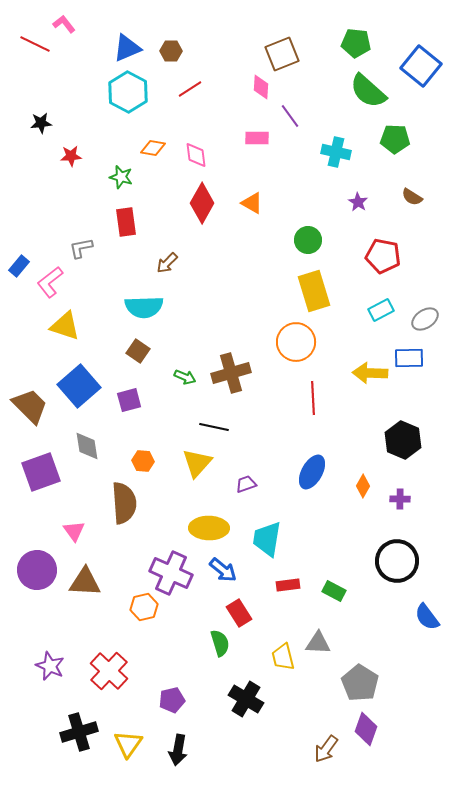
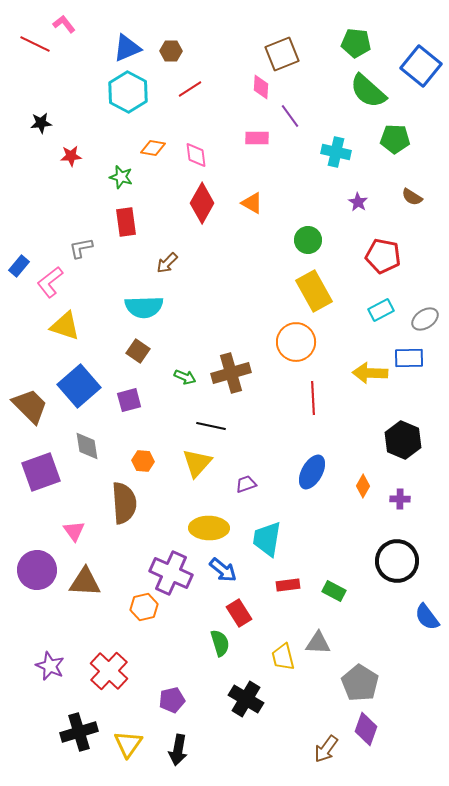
yellow rectangle at (314, 291): rotated 12 degrees counterclockwise
black line at (214, 427): moved 3 px left, 1 px up
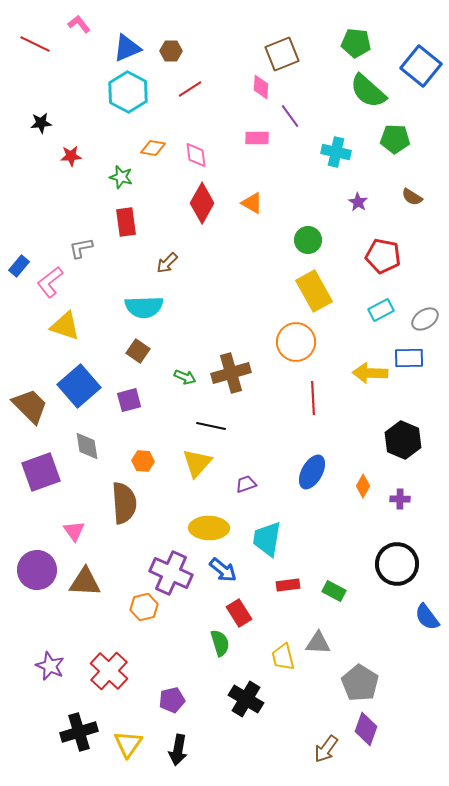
pink L-shape at (64, 24): moved 15 px right
black circle at (397, 561): moved 3 px down
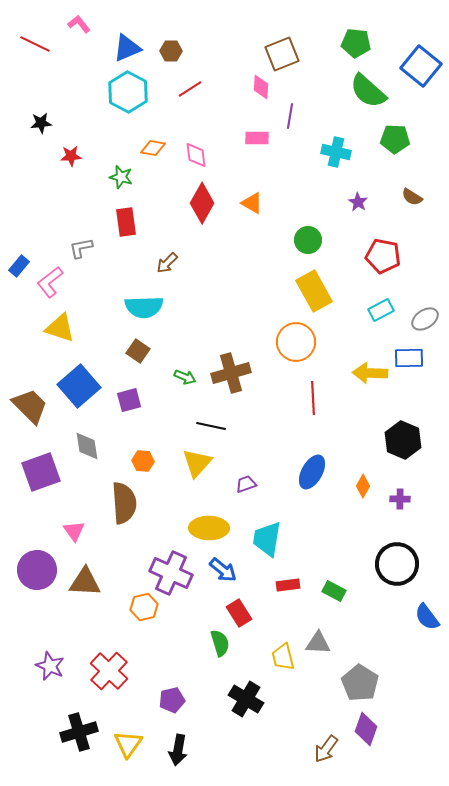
purple line at (290, 116): rotated 45 degrees clockwise
yellow triangle at (65, 326): moved 5 px left, 2 px down
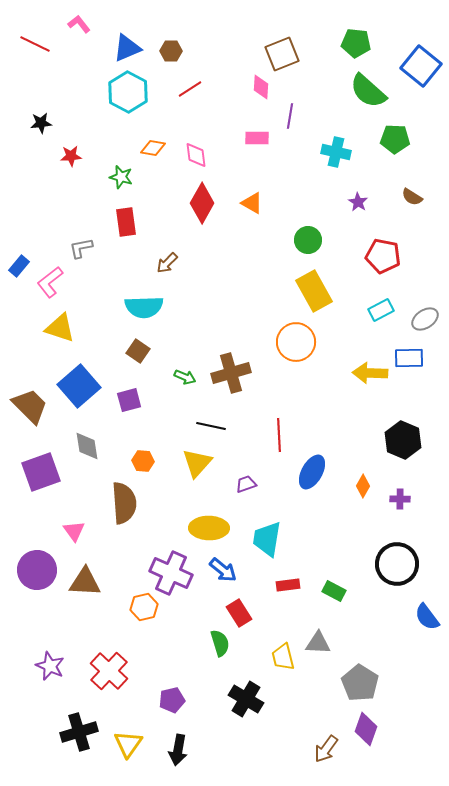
red line at (313, 398): moved 34 px left, 37 px down
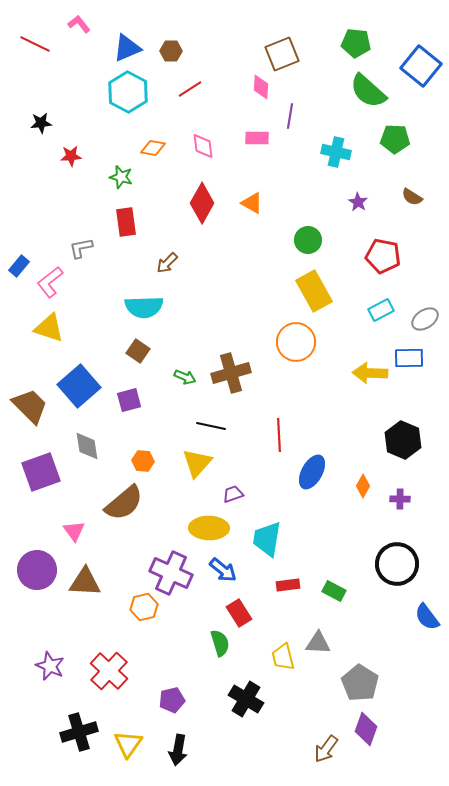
pink diamond at (196, 155): moved 7 px right, 9 px up
yellow triangle at (60, 328): moved 11 px left
purple trapezoid at (246, 484): moved 13 px left, 10 px down
brown semicircle at (124, 503): rotated 54 degrees clockwise
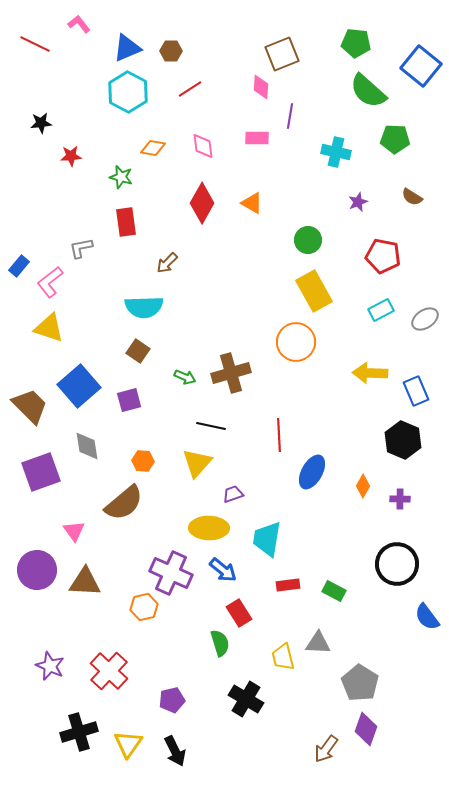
purple star at (358, 202): rotated 18 degrees clockwise
blue rectangle at (409, 358): moved 7 px right, 33 px down; rotated 68 degrees clockwise
black arrow at (178, 750): moved 3 px left, 1 px down; rotated 36 degrees counterclockwise
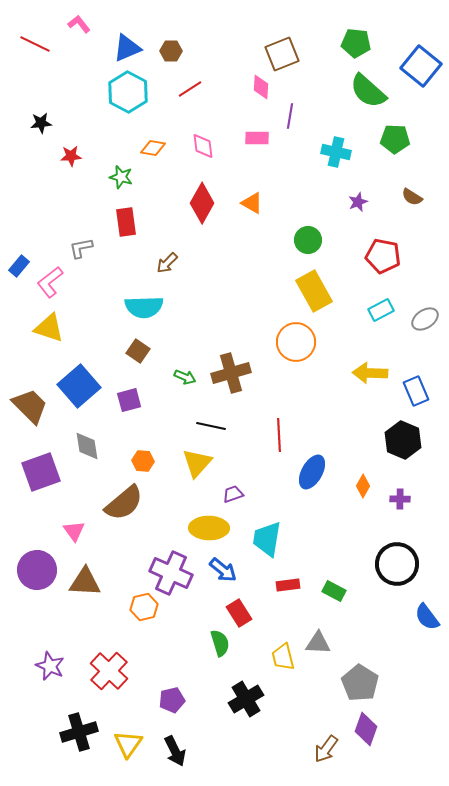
black cross at (246, 699): rotated 28 degrees clockwise
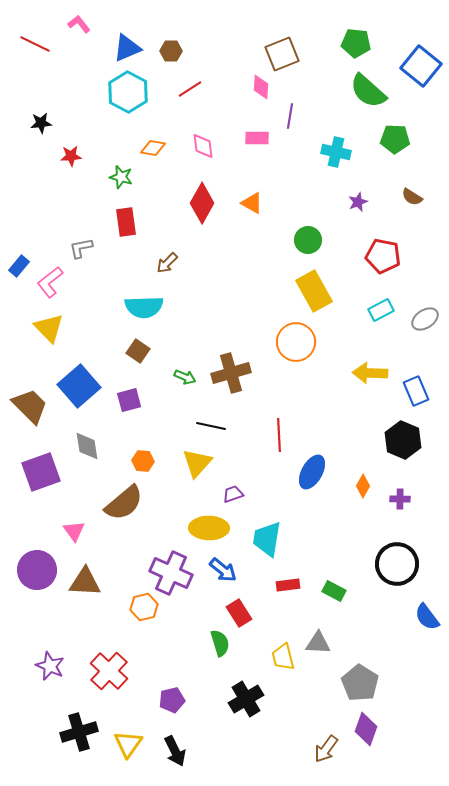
yellow triangle at (49, 328): rotated 28 degrees clockwise
